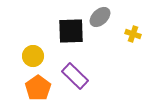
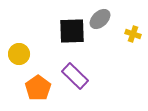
gray ellipse: moved 2 px down
black square: moved 1 px right
yellow circle: moved 14 px left, 2 px up
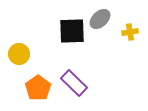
yellow cross: moved 3 px left, 2 px up; rotated 28 degrees counterclockwise
purple rectangle: moved 1 px left, 7 px down
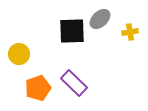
orange pentagon: rotated 15 degrees clockwise
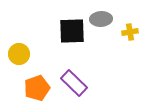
gray ellipse: moved 1 px right; rotated 40 degrees clockwise
orange pentagon: moved 1 px left
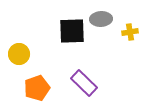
purple rectangle: moved 10 px right
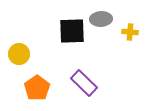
yellow cross: rotated 14 degrees clockwise
orange pentagon: rotated 15 degrees counterclockwise
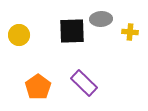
yellow circle: moved 19 px up
orange pentagon: moved 1 px right, 1 px up
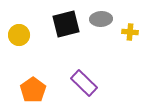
black square: moved 6 px left, 7 px up; rotated 12 degrees counterclockwise
orange pentagon: moved 5 px left, 3 px down
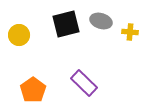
gray ellipse: moved 2 px down; rotated 20 degrees clockwise
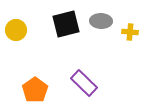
gray ellipse: rotated 15 degrees counterclockwise
yellow circle: moved 3 px left, 5 px up
orange pentagon: moved 2 px right
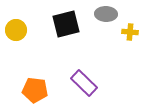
gray ellipse: moved 5 px right, 7 px up
orange pentagon: rotated 30 degrees counterclockwise
